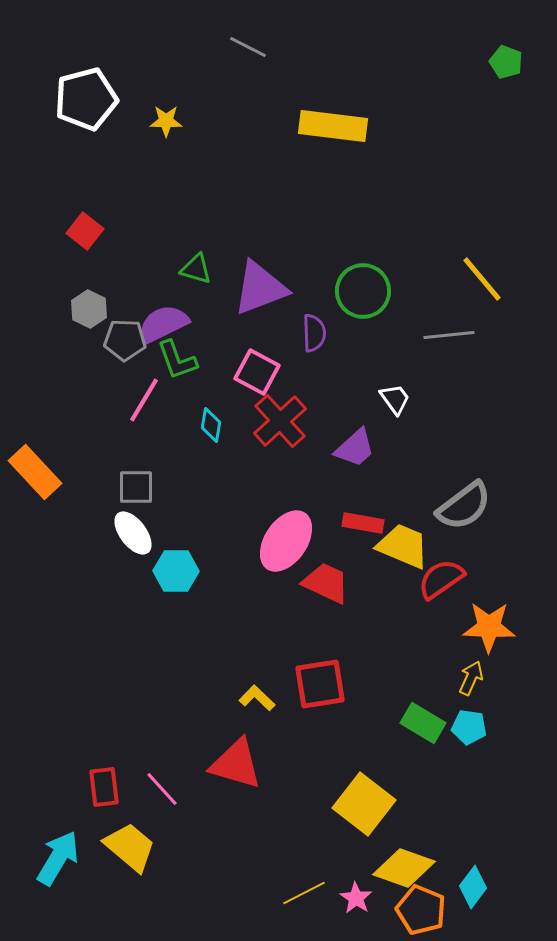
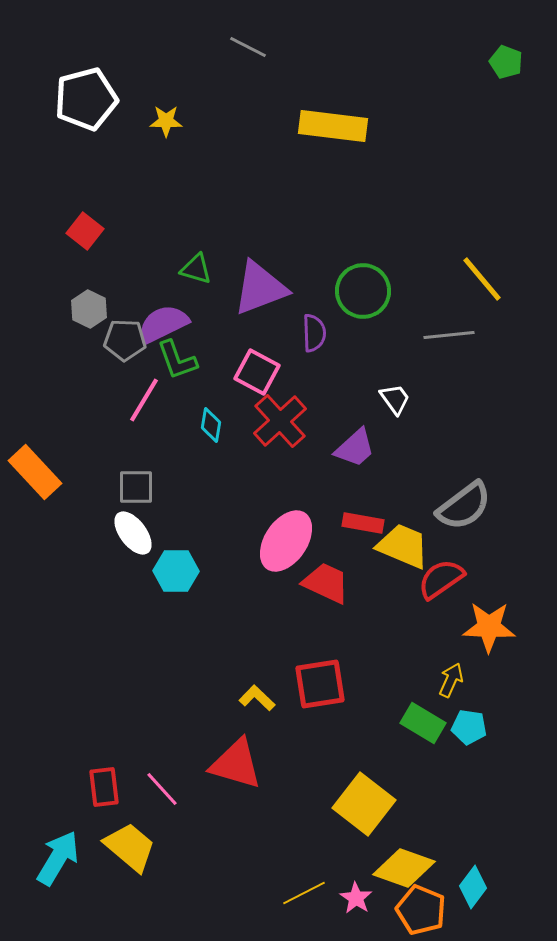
yellow arrow at (471, 678): moved 20 px left, 2 px down
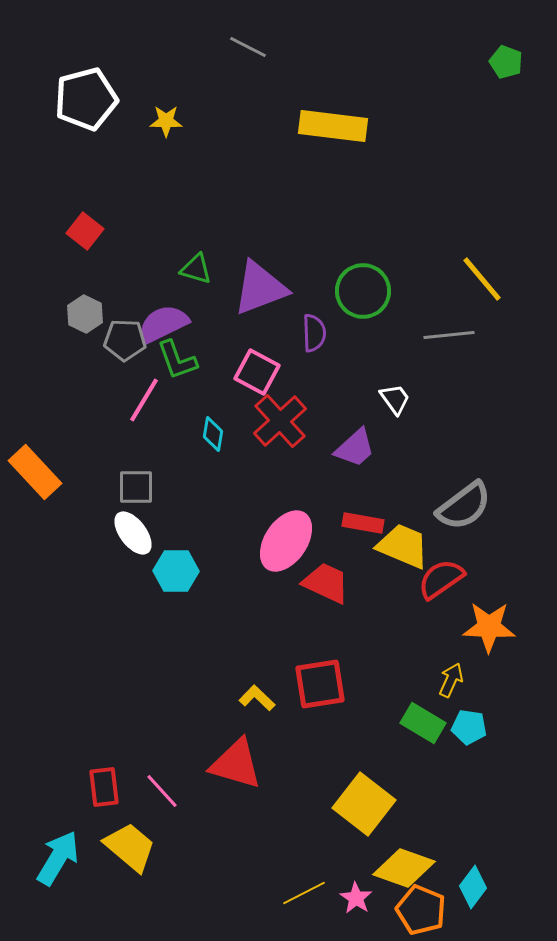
gray hexagon at (89, 309): moved 4 px left, 5 px down
cyan diamond at (211, 425): moved 2 px right, 9 px down
pink line at (162, 789): moved 2 px down
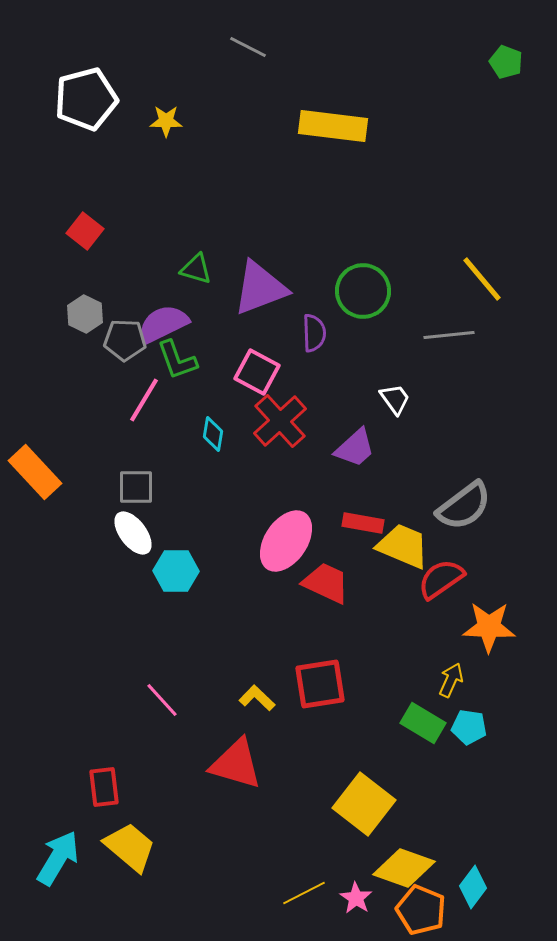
pink line at (162, 791): moved 91 px up
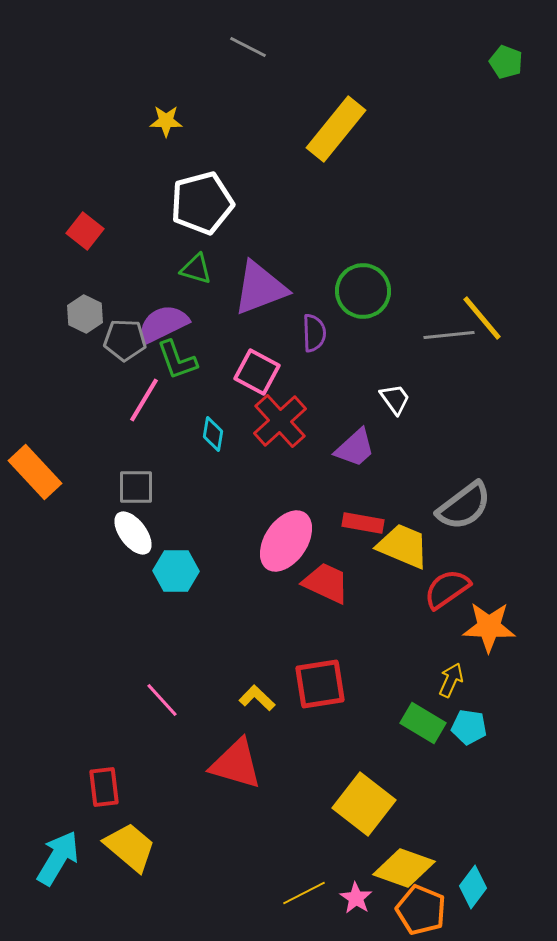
white pentagon at (86, 99): moved 116 px right, 104 px down
yellow rectangle at (333, 126): moved 3 px right, 3 px down; rotated 58 degrees counterclockwise
yellow line at (482, 279): moved 39 px down
red semicircle at (441, 579): moved 6 px right, 10 px down
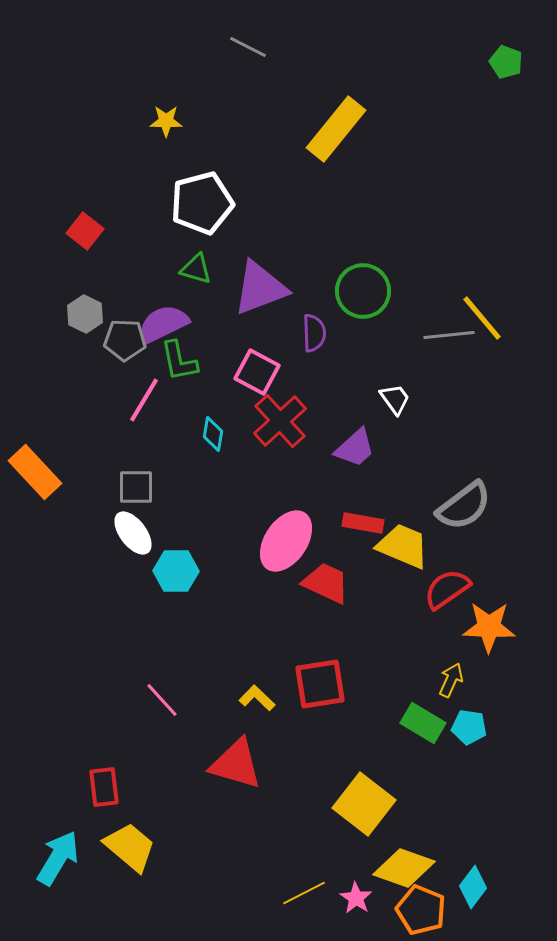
green L-shape at (177, 360): moved 2 px right, 1 px down; rotated 9 degrees clockwise
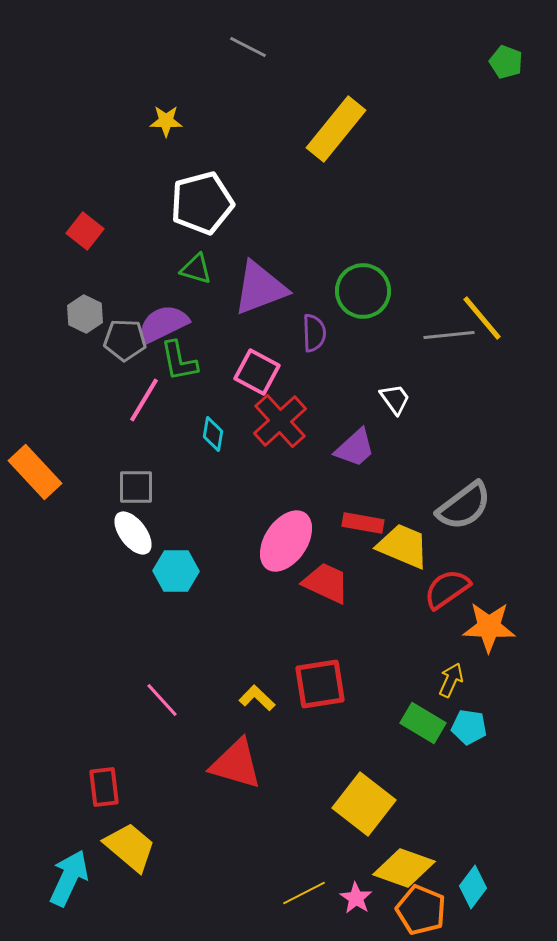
cyan arrow at (58, 858): moved 11 px right, 20 px down; rotated 6 degrees counterclockwise
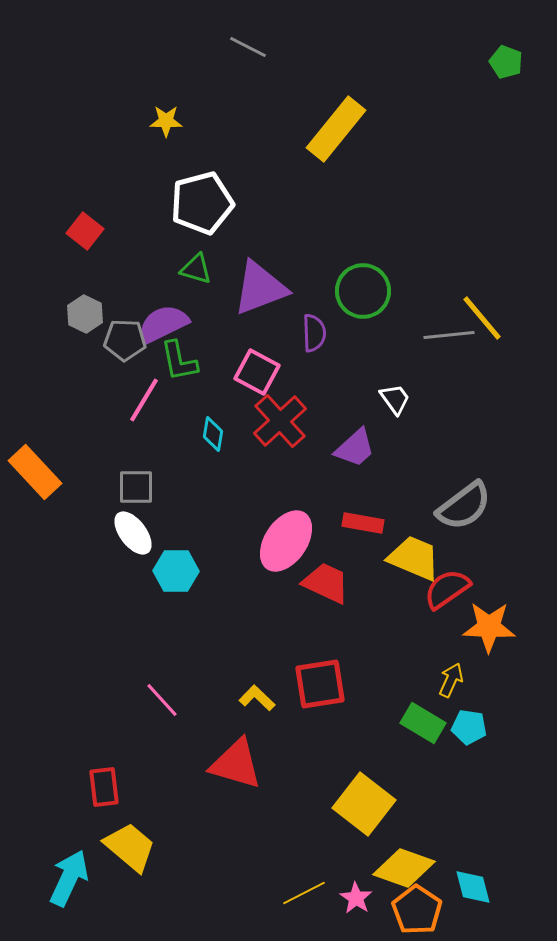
yellow trapezoid at (403, 546): moved 11 px right, 12 px down
cyan diamond at (473, 887): rotated 51 degrees counterclockwise
orange pentagon at (421, 910): moved 4 px left; rotated 12 degrees clockwise
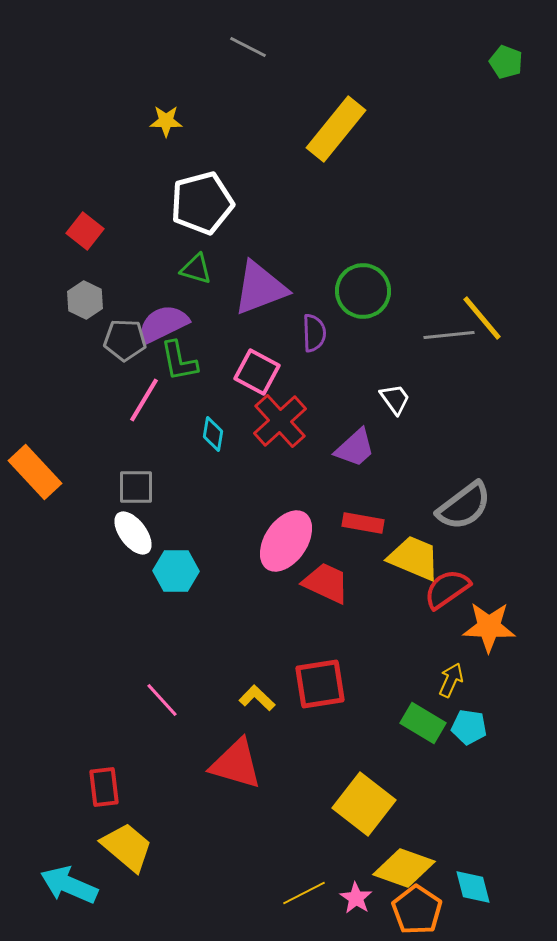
gray hexagon at (85, 314): moved 14 px up
yellow trapezoid at (130, 847): moved 3 px left
cyan arrow at (69, 878): moved 7 px down; rotated 92 degrees counterclockwise
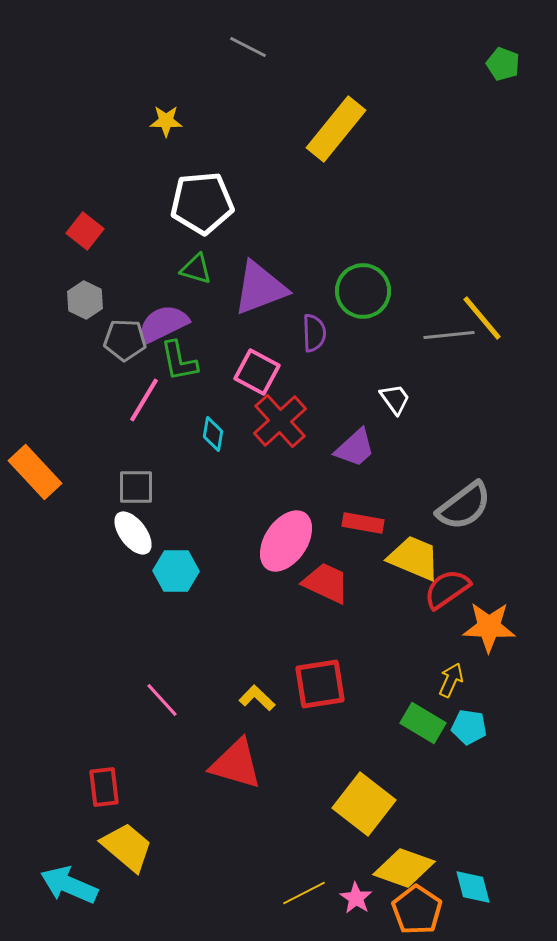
green pentagon at (506, 62): moved 3 px left, 2 px down
white pentagon at (202, 203): rotated 10 degrees clockwise
